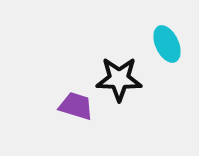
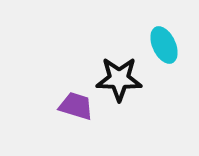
cyan ellipse: moved 3 px left, 1 px down
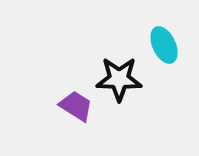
purple trapezoid: rotated 15 degrees clockwise
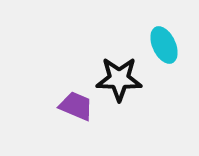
purple trapezoid: rotated 9 degrees counterclockwise
